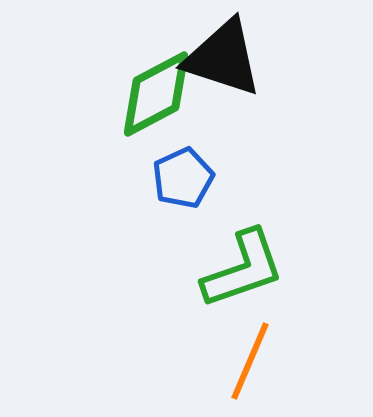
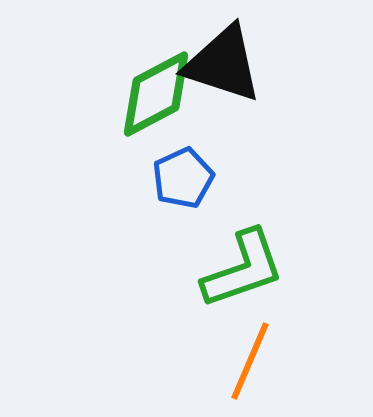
black triangle: moved 6 px down
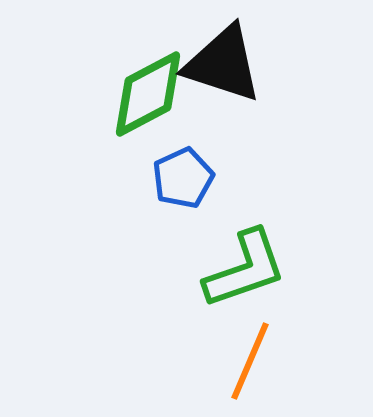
green diamond: moved 8 px left
green L-shape: moved 2 px right
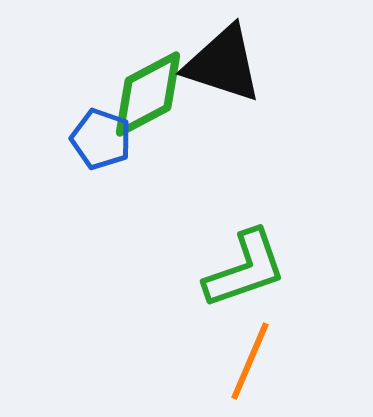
blue pentagon: moved 82 px left, 39 px up; rotated 28 degrees counterclockwise
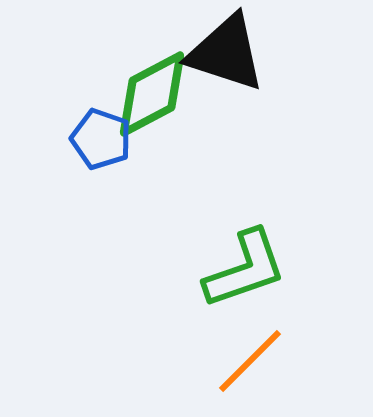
black triangle: moved 3 px right, 11 px up
green diamond: moved 4 px right
orange line: rotated 22 degrees clockwise
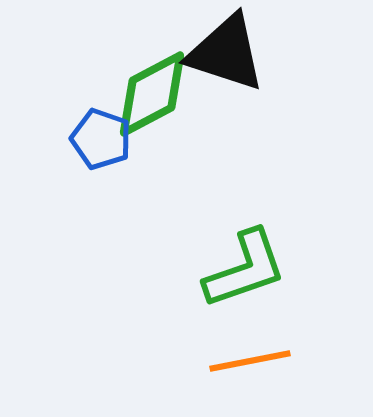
orange line: rotated 34 degrees clockwise
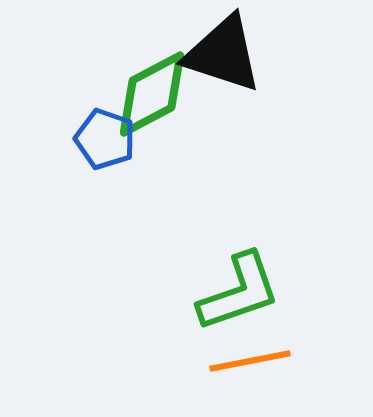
black triangle: moved 3 px left, 1 px down
blue pentagon: moved 4 px right
green L-shape: moved 6 px left, 23 px down
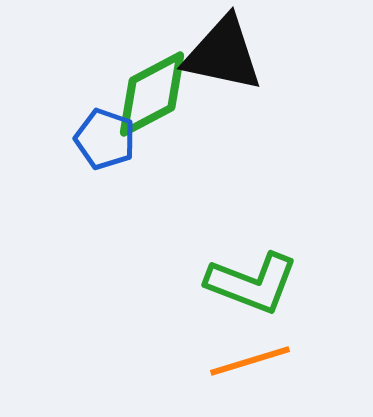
black triangle: rotated 6 degrees counterclockwise
green L-shape: moved 13 px right, 9 px up; rotated 40 degrees clockwise
orange line: rotated 6 degrees counterclockwise
